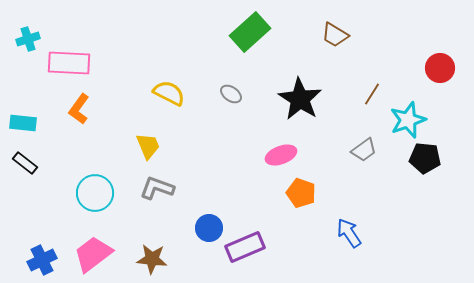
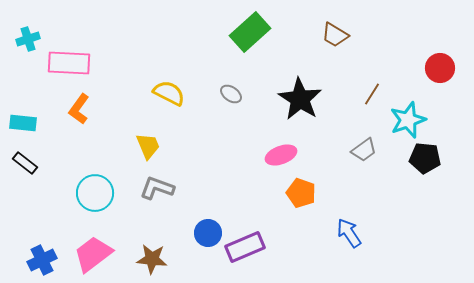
blue circle: moved 1 px left, 5 px down
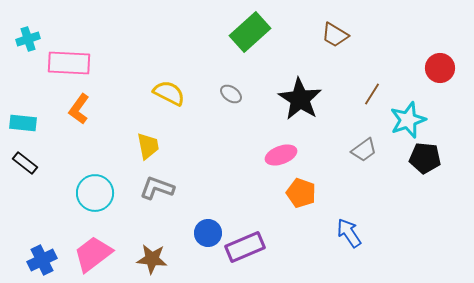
yellow trapezoid: rotated 12 degrees clockwise
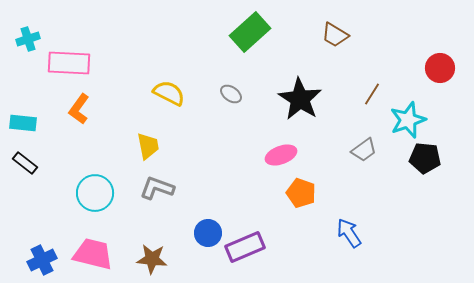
pink trapezoid: rotated 51 degrees clockwise
